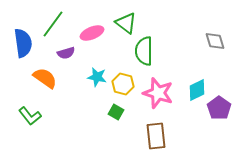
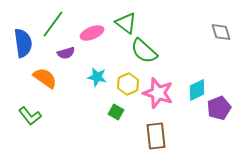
gray diamond: moved 6 px right, 9 px up
green semicircle: rotated 48 degrees counterclockwise
yellow hexagon: moved 5 px right; rotated 20 degrees clockwise
purple pentagon: rotated 15 degrees clockwise
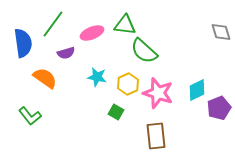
green triangle: moved 1 px left, 2 px down; rotated 30 degrees counterclockwise
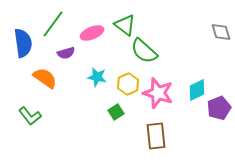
green triangle: rotated 30 degrees clockwise
green square: rotated 28 degrees clockwise
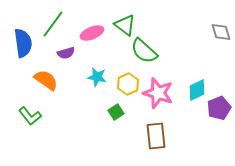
orange semicircle: moved 1 px right, 2 px down
